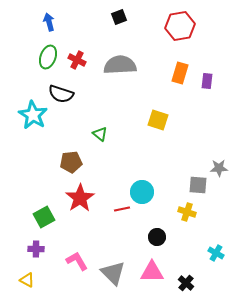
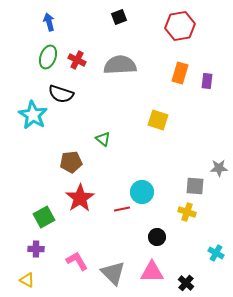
green triangle: moved 3 px right, 5 px down
gray square: moved 3 px left, 1 px down
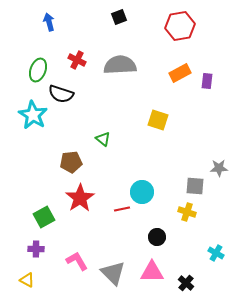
green ellipse: moved 10 px left, 13 px down
orange rectangle: rotated 45 degrees clockwise
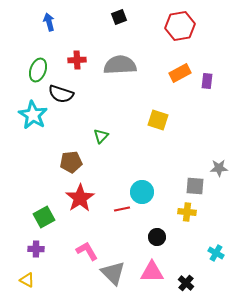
red cross: rotated 30 degrees counterclockwise
green triangle: moved 2 px left, 3 px up; rotated 35 degrees clockwise
yellow cross: rotated 12 degrees counterclockwise
pink L-shape: moved 10 px right, 10 px up
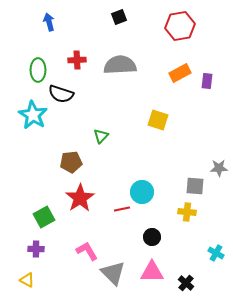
green ellipse: rotated 20 degrees counterclockwise
black circle: moved 5 px left
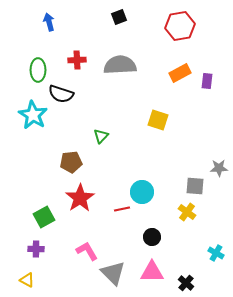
yellow cross: rotated 30 degrees clockwise
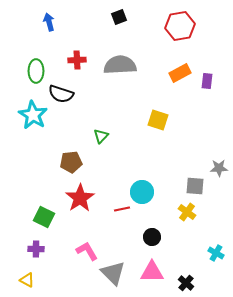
green ellipse: moved 2 px left, 1 px down
green square: rotated 35 degrees counterclockwise
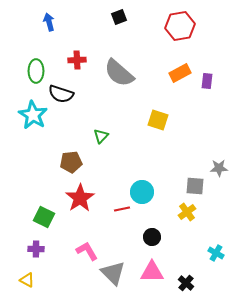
gray semicircle: moved 1 px left, 8 px down; rotated 136 degrees counterclockwise
yellow cross: rotated 18 degrees clockwise
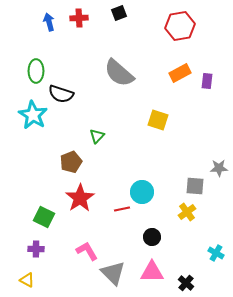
black square: moved 4 px up
red cross: moved 2 px right, 42 px up
green triangle: moved 4 px left
brown pentagon: rotated 15 degrees counterclockwise
